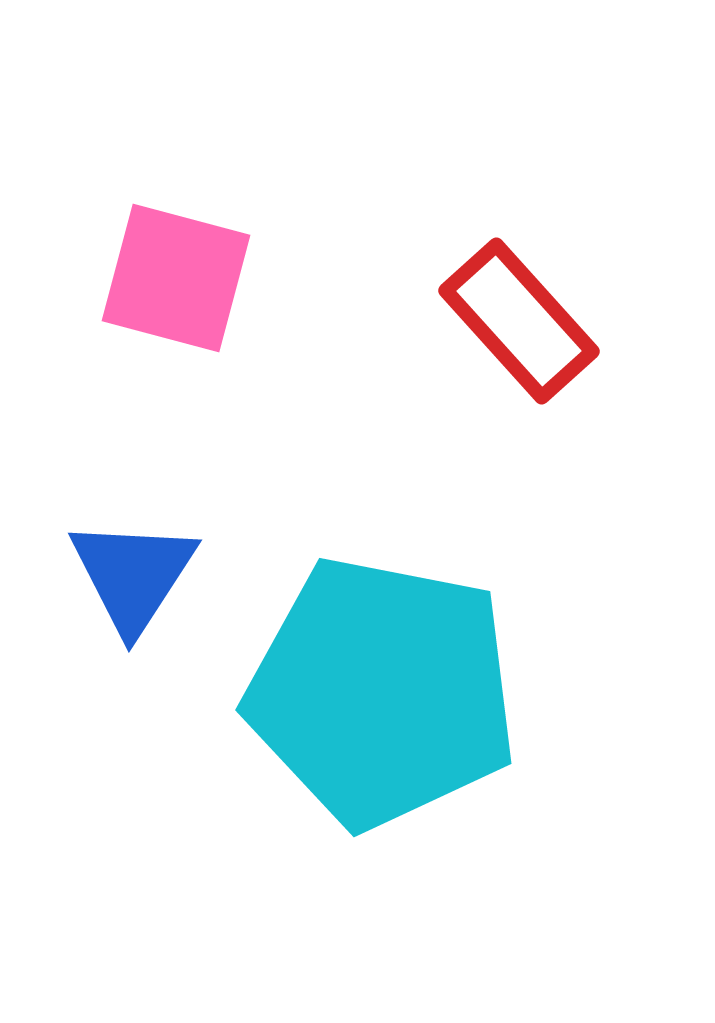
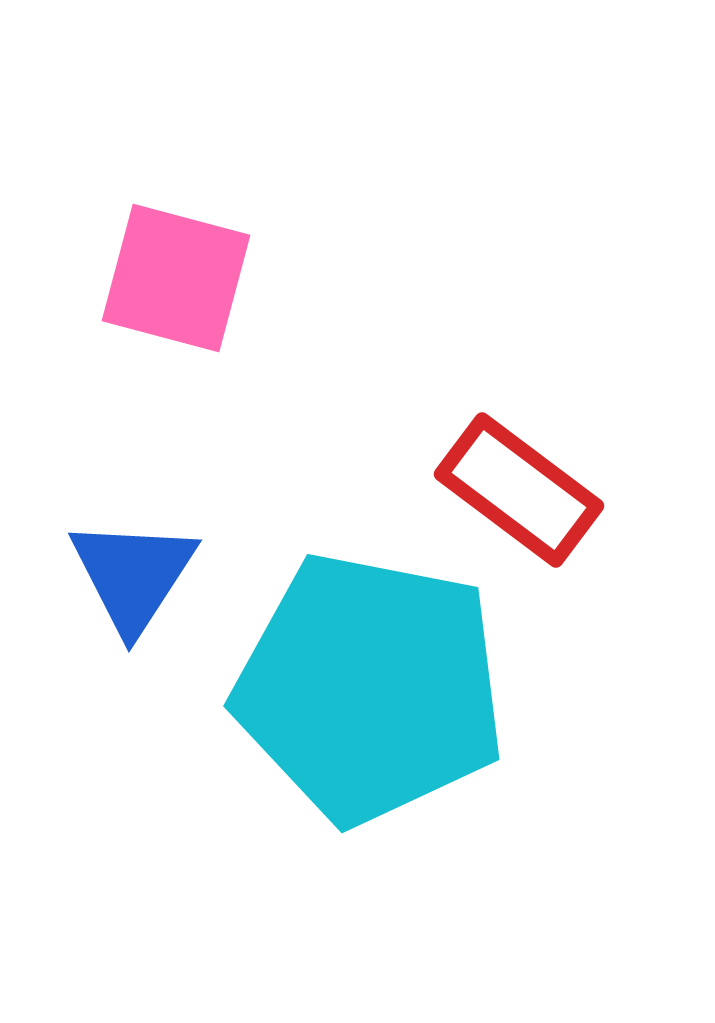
red rectangle: moved 169 px down; rotated 11 degrees counterclockwise
cyan pentagon: moved 12 px left, 4 px up
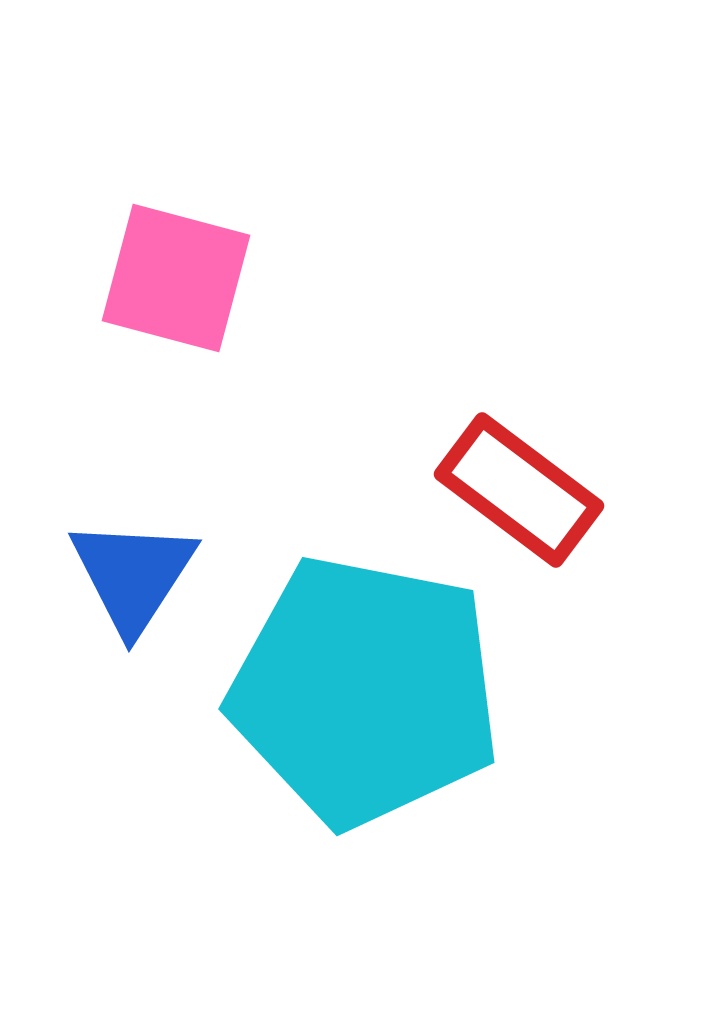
cyan pentagon: moved 5 px left, 3 px down
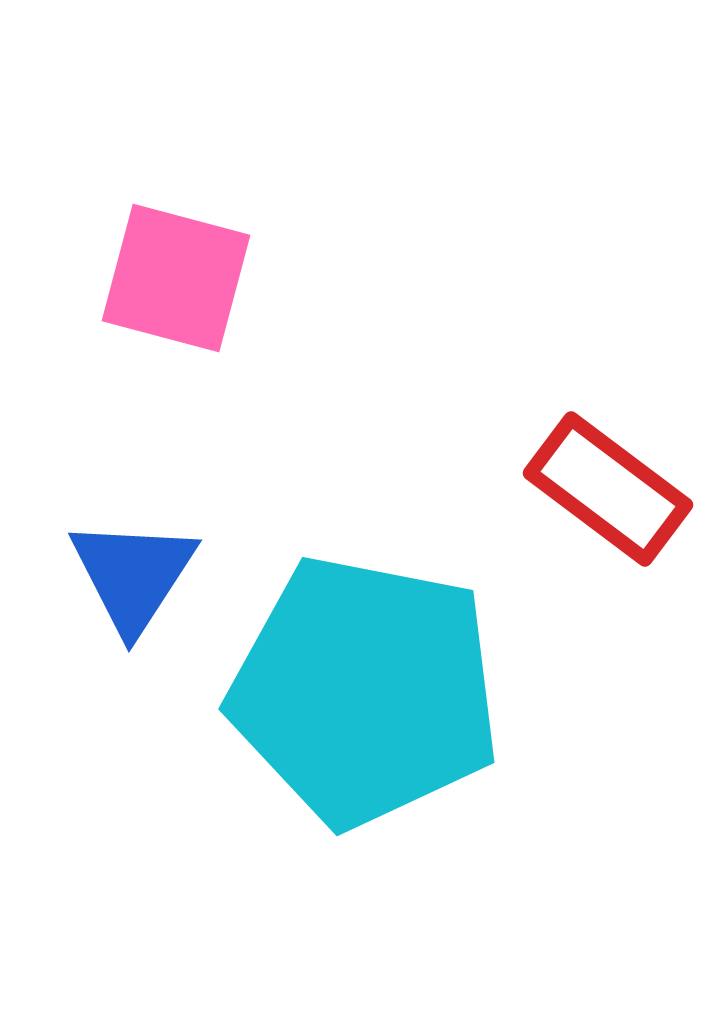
red rectangle: moved 89 px right, 1 px up
